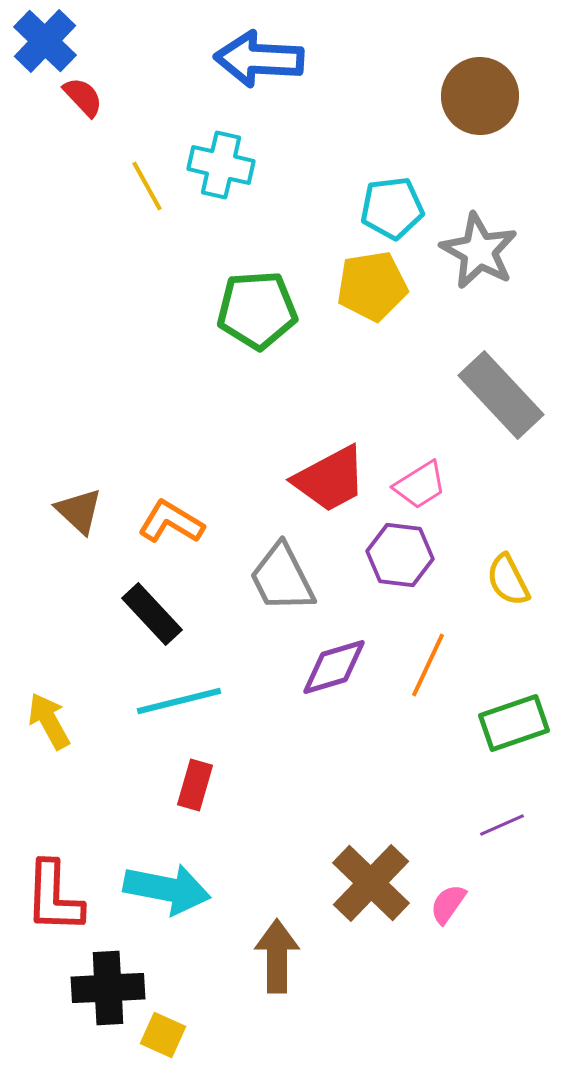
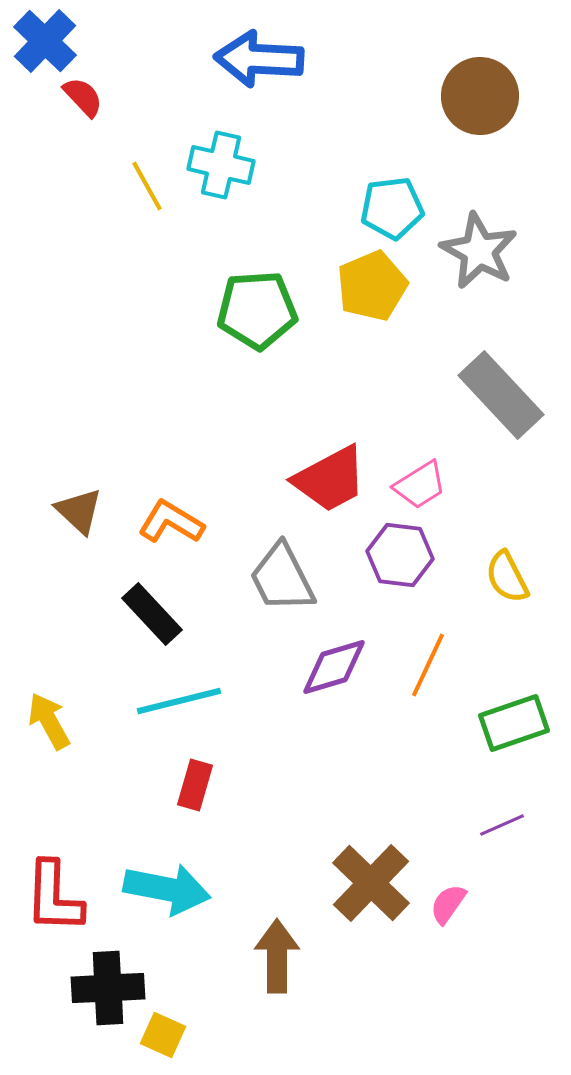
yellow pentagon: rotated 14 degrees counterclockwise
yellow semicircle: moved 1 px left, 3 px up
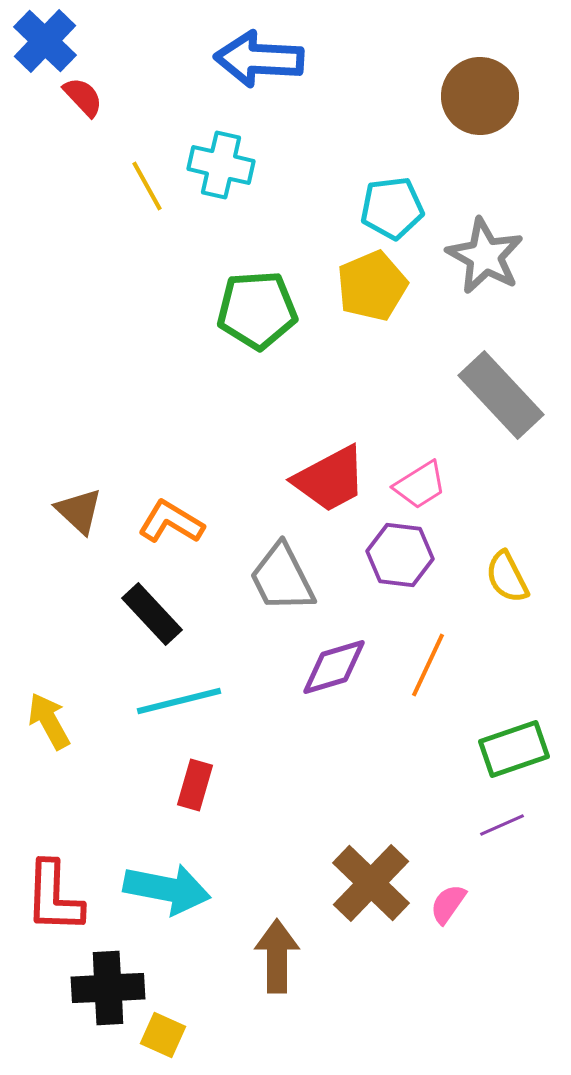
gray star: moved 6 px right, 5 px down
green rectangle: moved 26 px down
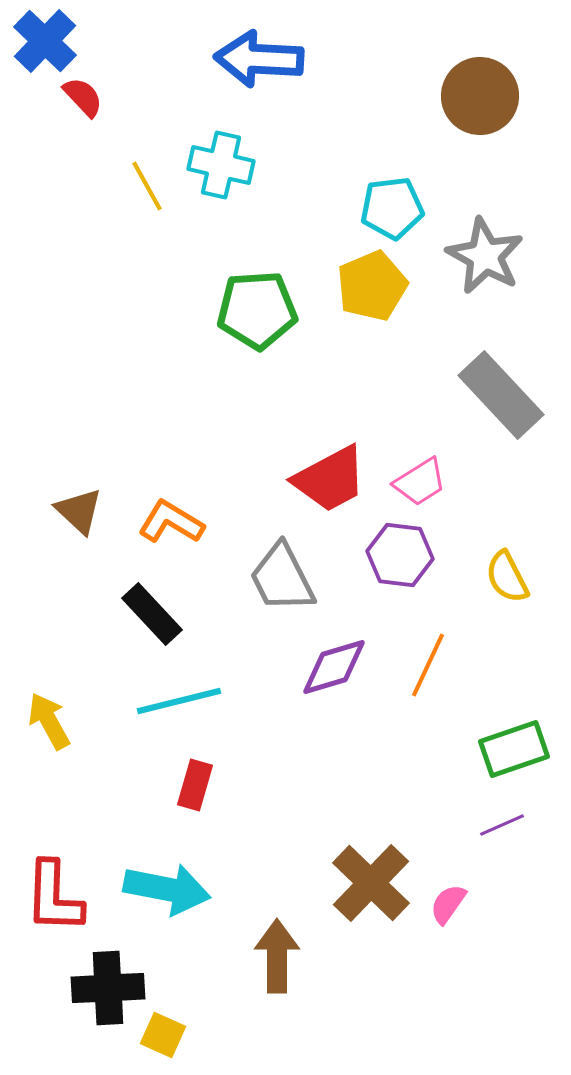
pink trapezoid: moved 3 px up
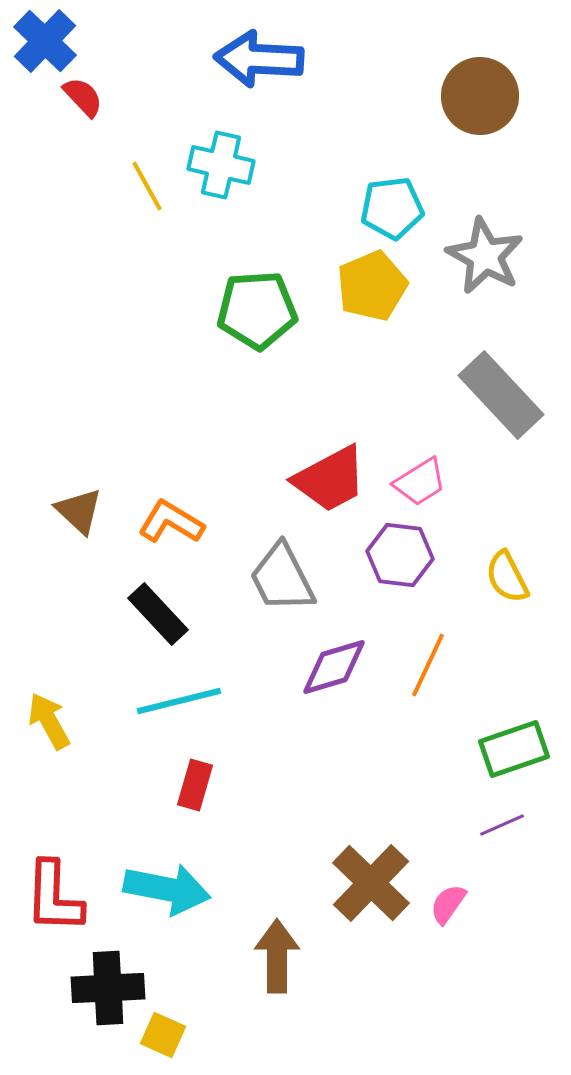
black rectangle: moved 6 px right
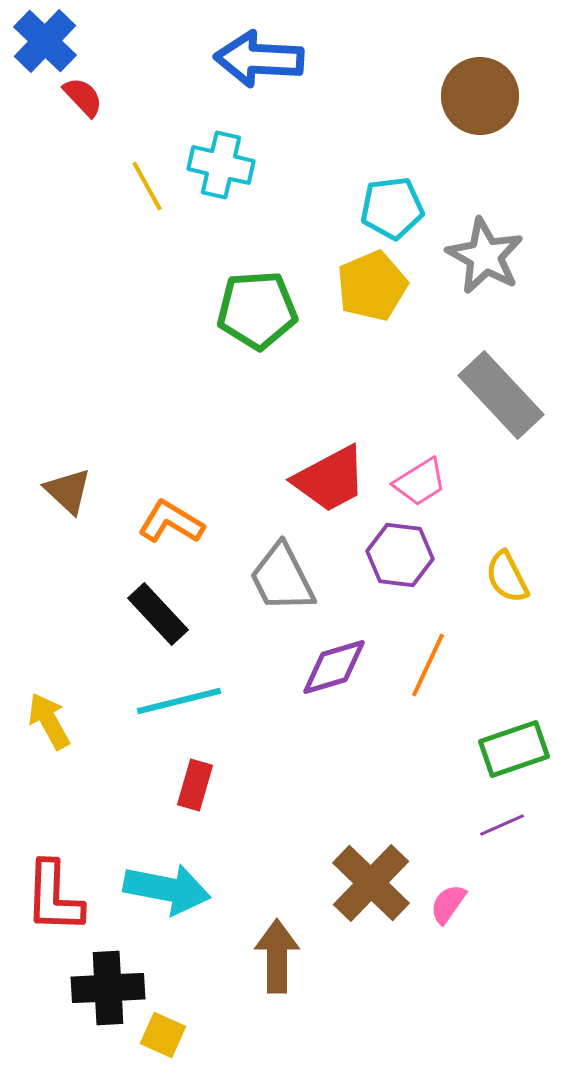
brown triangle: moved 11 px left, 20 px up
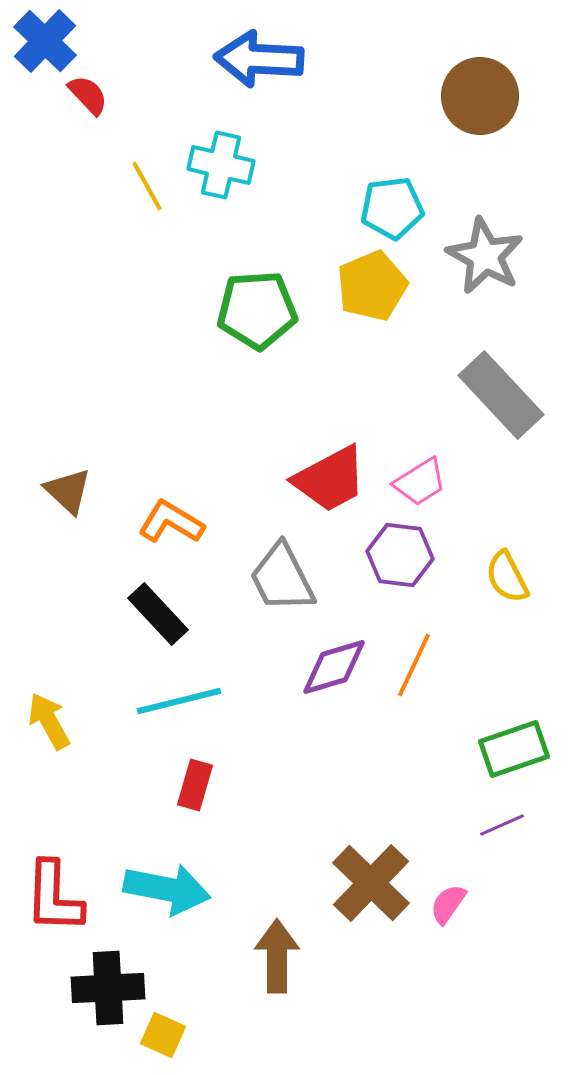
red semicircle: moved 5 px right, 2 px up
orange line: moved 14 px left
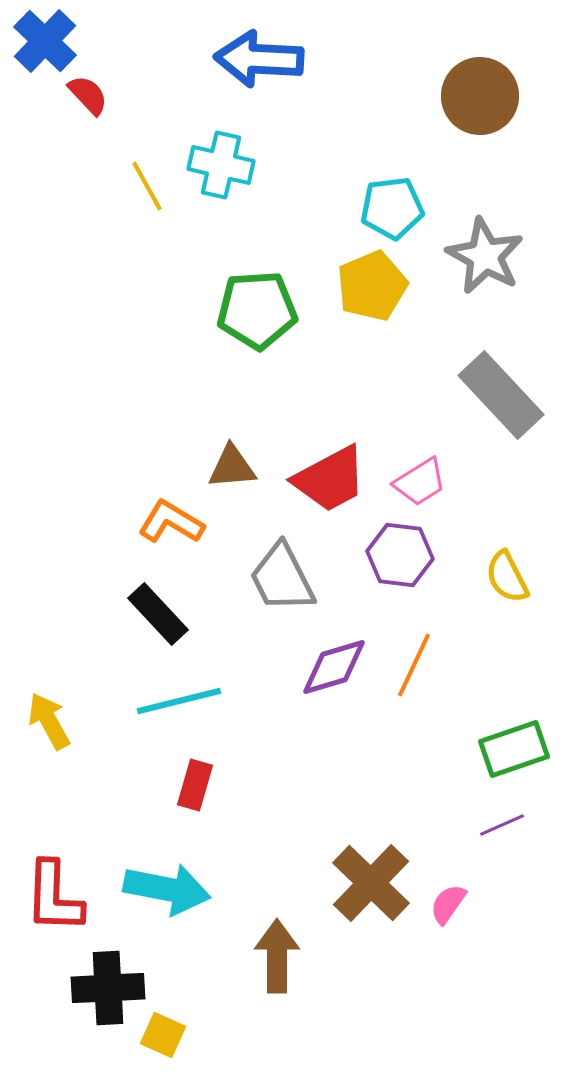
brown triangle: moved 164 px right, 24 px up; rotated 48 degrees counterclockwise
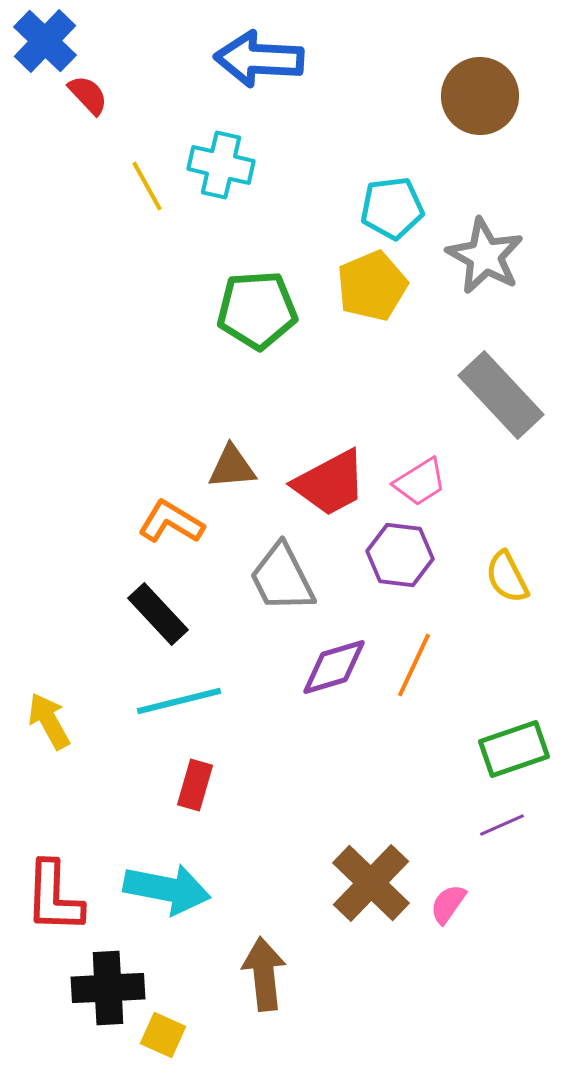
red trapezoid: moved 4 px down
brown arrow: moved 13 px left, 18 px down; rotated 6 degrees counterclockwise
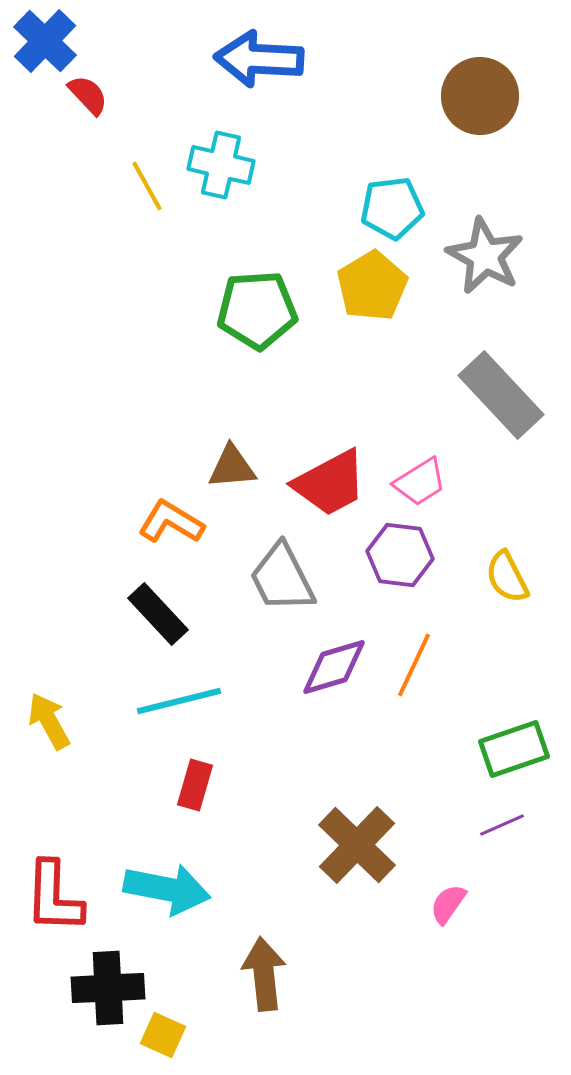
yellow pentagon: rotated 8 degrees counterclockwise
brown cross: moved 14 px left, 38 px up
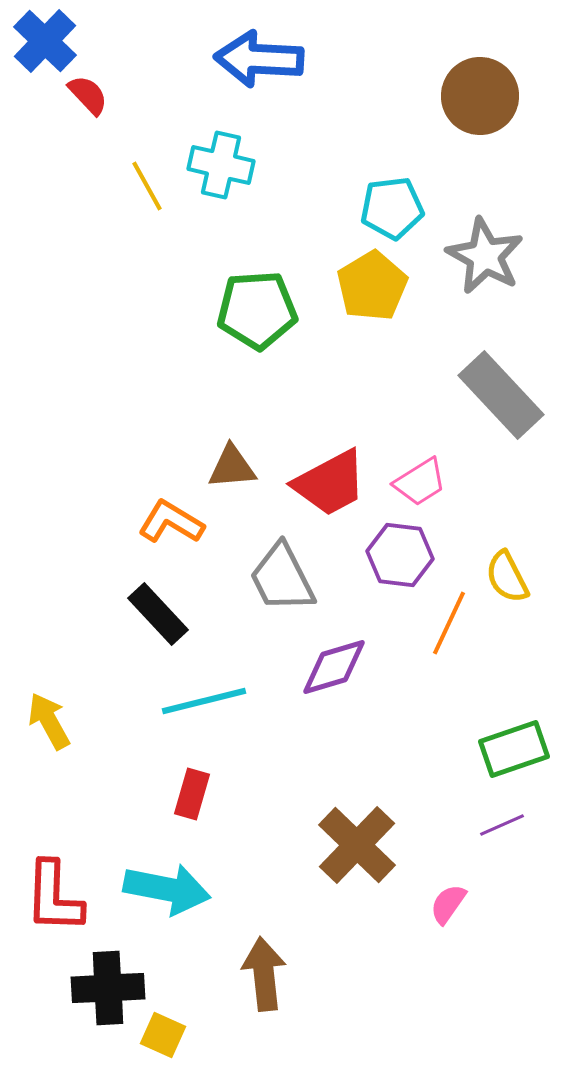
orange line: moved 35 px right, 42 px up
cyan line: moved 25 px right
red rectangle: moved 3 px left, 9 px down
